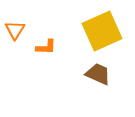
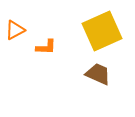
orange triangle: rotated 30 degrees clockwise
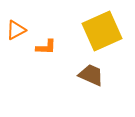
orange triangle: moved 1 px right
brown trapezoid: moved 7 px left, 1 px down
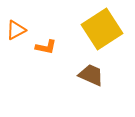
yellow square: moved 2 px up; rotated 9 degrees counterclockwise
orange L-shape: rotated 10 degrees clockwise
